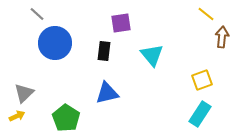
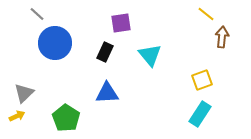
black rectangle: moved 1 px right, 1 px down; rotated 18 degrees clockwise
cyan triangle: moved 2 px left
blue triangle: rotated 10 degrees clockwise
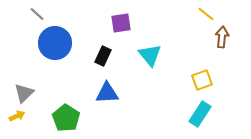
black rectangle: moved 2 px left, 4 px down
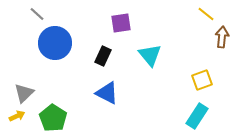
blue triangle: rotated 30 degrees clockwise
cyan rectangle: moved 3 px left, 2 px down
green pentagon: moved 13 px left
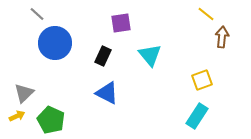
green pentagon: moved 2 px left, 2 px down; rotated 8 degrees counterclockwise
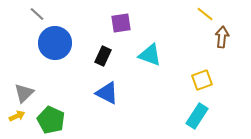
yellow line: moved 1 px left
cyan triangle: rotated 30 degrees counterclockwise
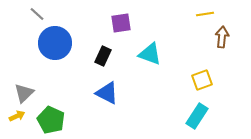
yellow line: rotated 48 degrees counterclockwise
cyan triangle: moved 1 px up
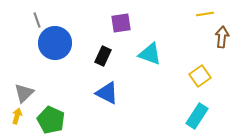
gray line: moved 6 px down; rotated 28 degrees clockwise
yellow square: moved 2 px left, 4 px up; rotated 15 degrees counterclockwise
yellow arrow: rotated 49 degrees counterclockwise
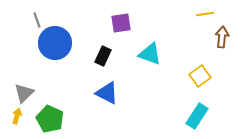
green pentagon: moved 1 px left, 1 px up
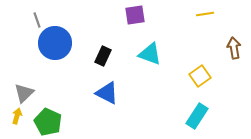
purple square: moved 14 px right, 8 px up
brown arrow: moved 12 px right, 11 px down; rotated 15 degrees counterclockwise
green pentagon: moved 2 px left, 3 px down
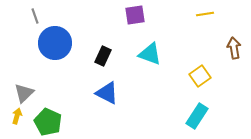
gray line: moved 2 px left, 4 px up
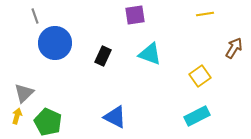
brown arrow: rotated 40 degrees clockwise
blue triangle: moved 8 px right, 24 px down
cyan rectangle: rotated 30 degrees clockwise
